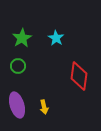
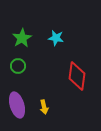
cyan star: rotated 21 degrees counterclockwise
red diamond: moved 2 px left
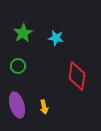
green star: moved 1 px right, 5 px up
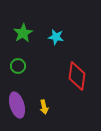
cyan star: moved 1 px up
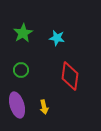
cyan star: moved 1 px right, 1 px down
green circle: moved 3 px right, 4 px down
red diamond: moved 7 px left
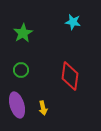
cyan star: moved 16 px right, 16 px up
yellow arrow: moved 1 px left, 1 px down
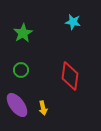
purple ellipse: rotated 20 degrees counterclockwise
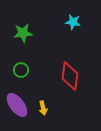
green star: rotated 24 degrees clockwise
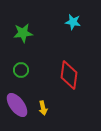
red diamond: moved 1 px left, 1 px up
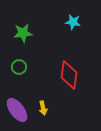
green circle: moved 2 px left, 3 px up
purple ellipse: moved 5 px down
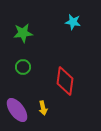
green circle: moved 4 px right
red diamond: moved 4 px left, 6 px down
